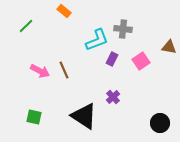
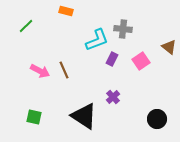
orange rectangle: moved 2 px right; rotated 24 degrees counterclockwise
brown triangle: rotated 28 degrees clockwise
black circle: moved 3 px left, 4 px up
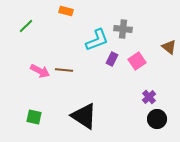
pink square: moved 4 px left
brown line: rotated 60 degrees counterclockwise
purple cross: moved 36 px right
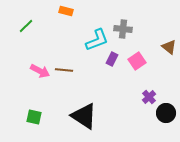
black circle: moved 9 px right, 6 px up
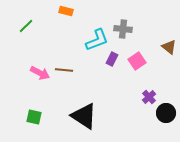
pink arrow: moved 2 px down
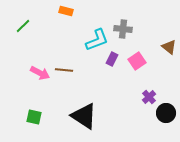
green line: moved 3 px left
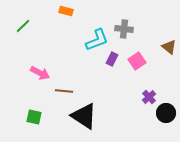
gray cross: moved 1 px right
brown line: moved 21 px down
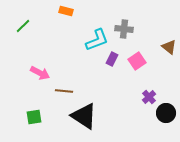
green square: rotated 21 degrees counterclockwise
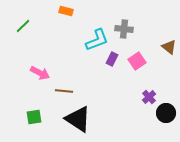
black triangle: moved 6 px left, 3 px down
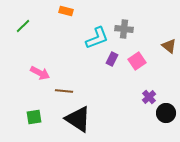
cyan L-shape: moved 2 px up
brown triangle: moved 1 px up
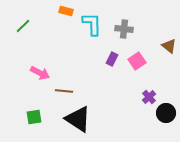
cyan L-shape: moved 5 px left, 14 px up; rotated 70 degrees counterclockwise
